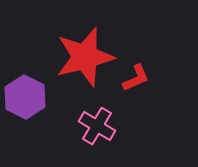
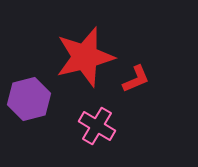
red L-shape: moved 1 px down
purple hexagon: moved 4 px right, 2 px down; rotated 18 degrees clockwise
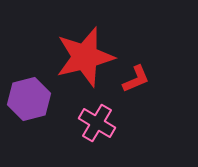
pink cross: moved 3 px up
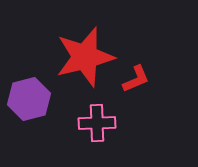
pink cross: rotated 33 degrees counterclockwise
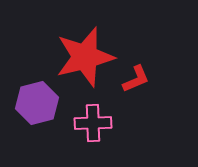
purple hexagon: moved 8 px right, 4 px down
pink cross: moved 4 px left
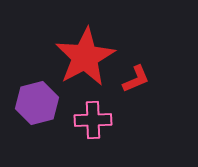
red star: rotated 14 degrees counterclockwise
pink cross: moved 3 px up
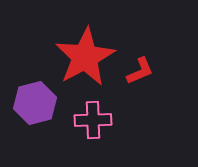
red L-shape: moved 4 px right, 8 px up
purple hexagon: moved 2 px left
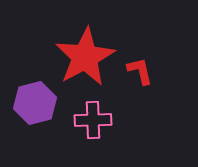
red L-shape: rotated 80 degrees counterclockwise
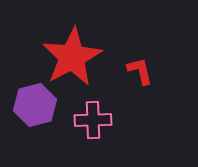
red star: moved 13 px left
purple hexagon: moved 2 px down
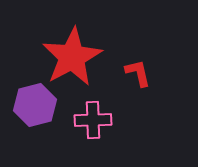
red L-shape: moved 2 px left, 2 px down
